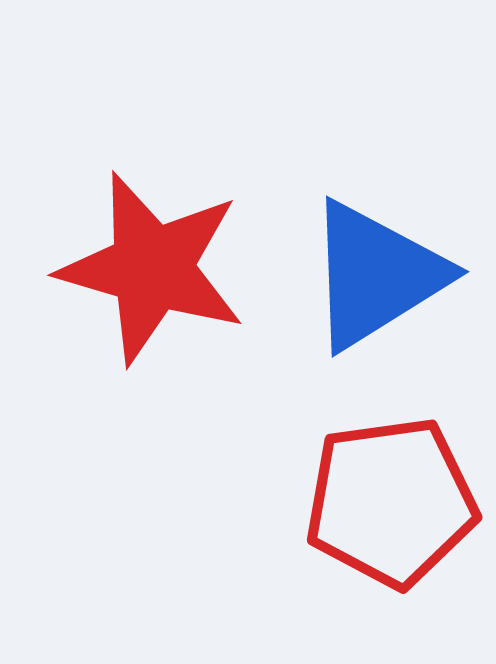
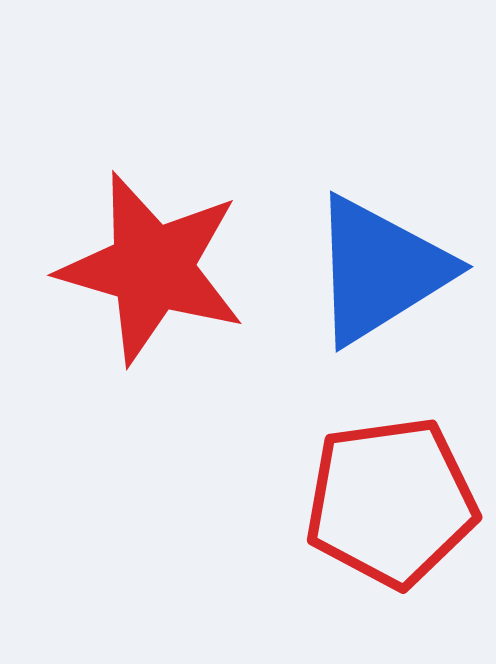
blue triangle: moved 4 px right, 5 px up
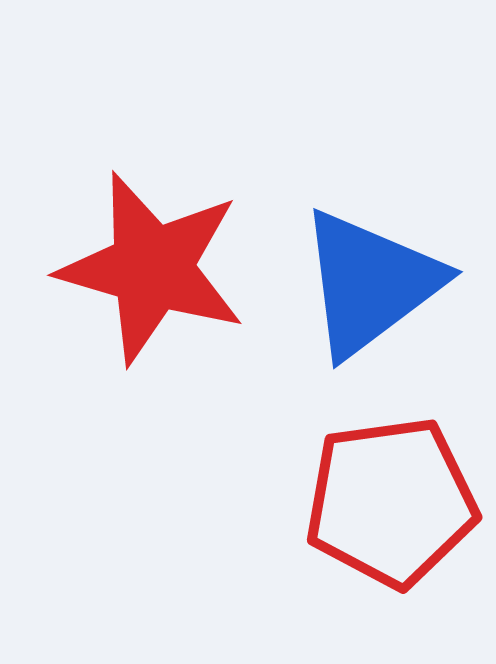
blue triangle: moved 10 px left, 13 px down; rotated 5 degrees counterclockwise
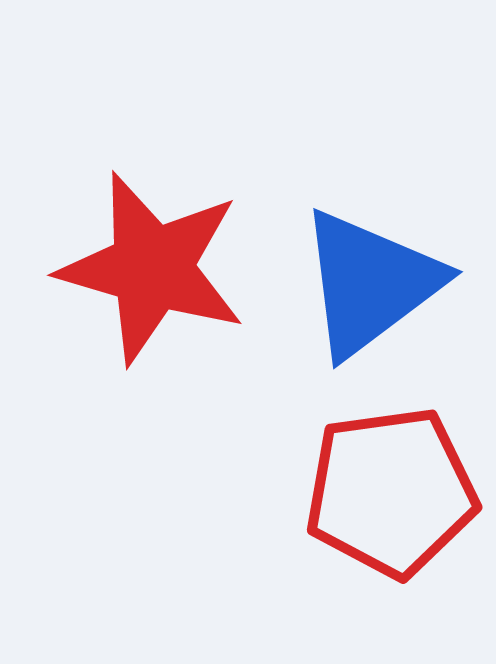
red pentagon: moved 10 px up
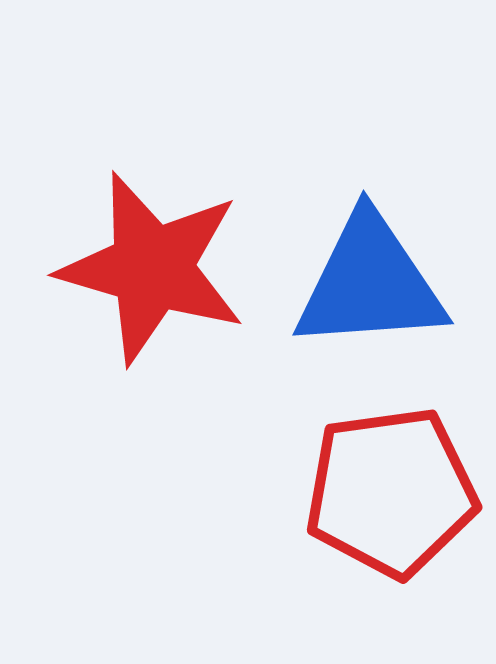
blue triangle: rotated 33 degrees clockwise
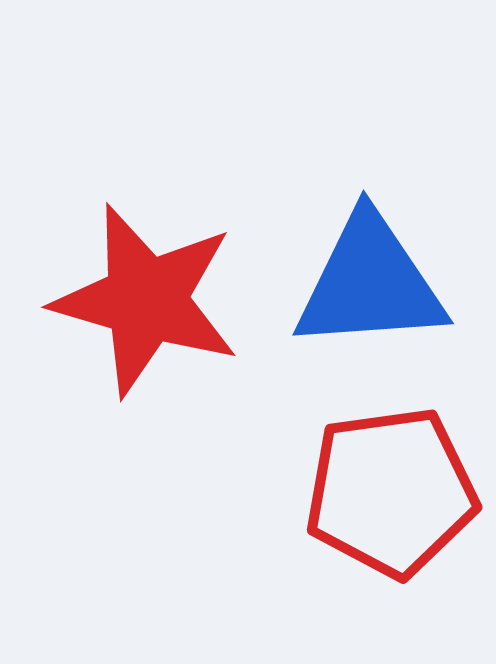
red star: moved 6 px left, 32 px down
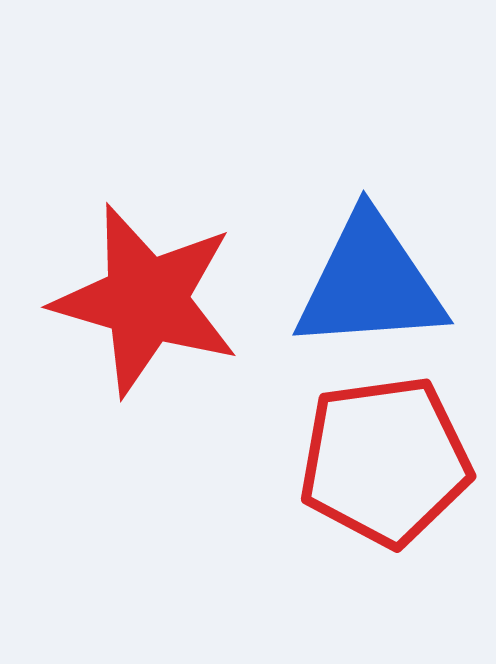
red pentagon: moved 6 px left, 31 px up
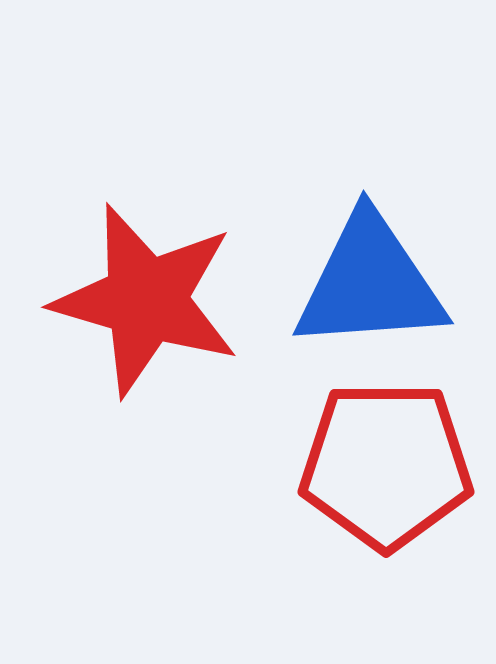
red pentagon: moved 1 px right, 4 px down; rotated 8 degrees clockwise
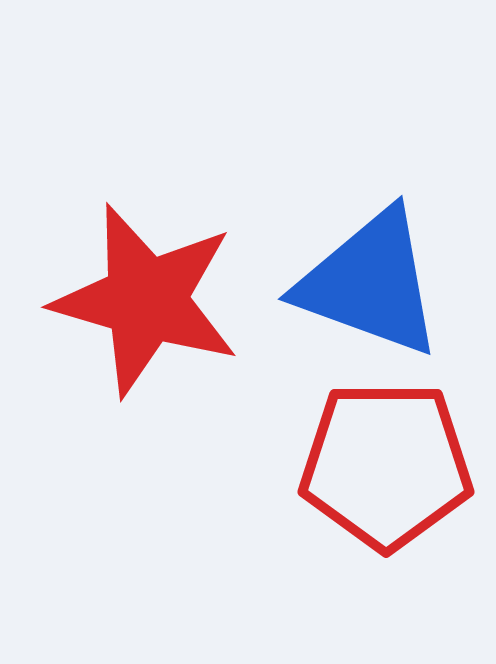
blue triangle: rotated 24 degrees clockwise
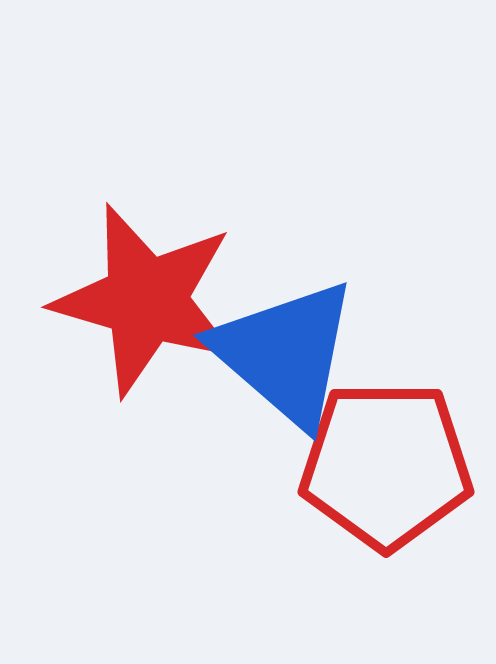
blue triangle: moved 85 px left, 70 px down; rotated 21 degrees clockwise
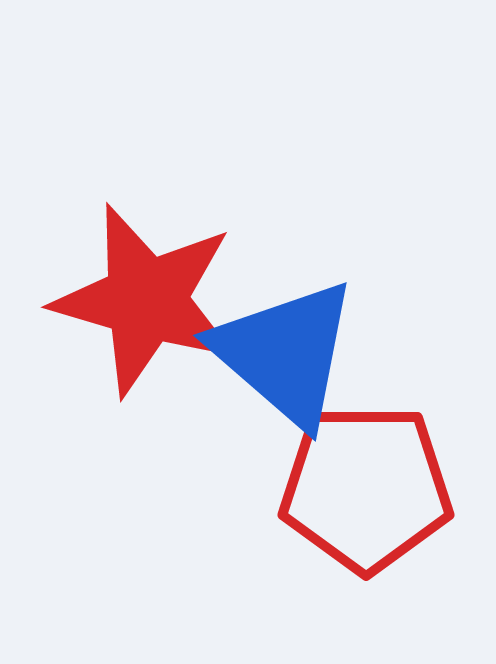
red pentagon: moved 20 px left, 23 px down
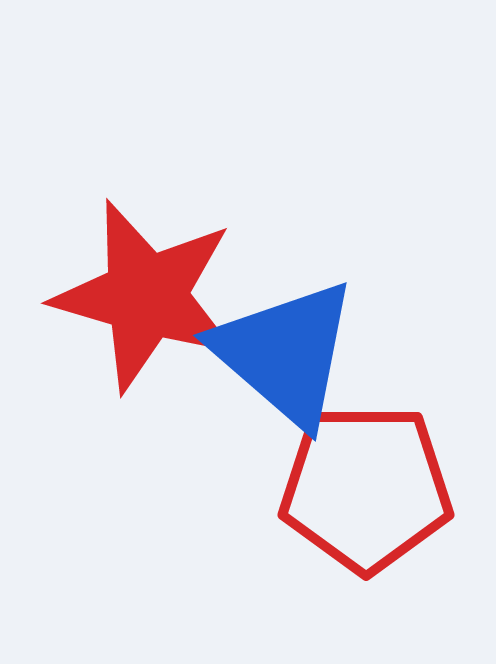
red star: moved 4 px up
